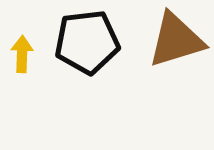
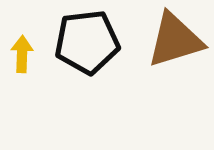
brown triangle: moved 1 px left
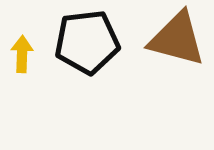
brown triangle: moved 2 px right, 1 px up; rotated 32 degrees clockwise
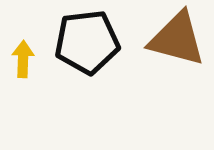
yellow arrow: moved 1 px right, 5 px down
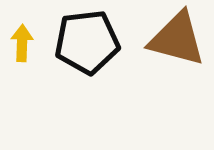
yellow arrow: moved 1 px left, 16 px up
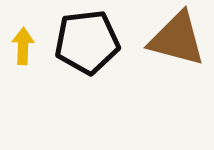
yellow arrow: moved 1 px right, 3 px down
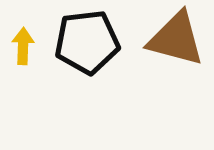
brown triangle: moved 1 px left
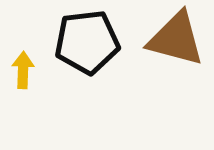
yellow arrow: moved 24 px down
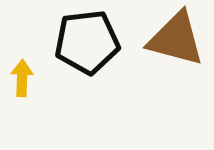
yellow arrow: moved 1 px left, 8 px down
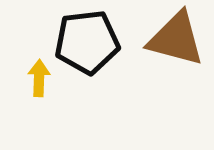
yellow arrow: moved 17 px right
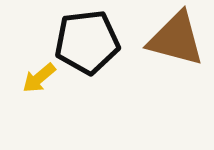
yellow arrow: rotated 132 degrees counterclockwise
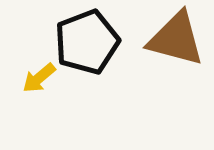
black pentagon: rotated 14 degrees counterclockwise
